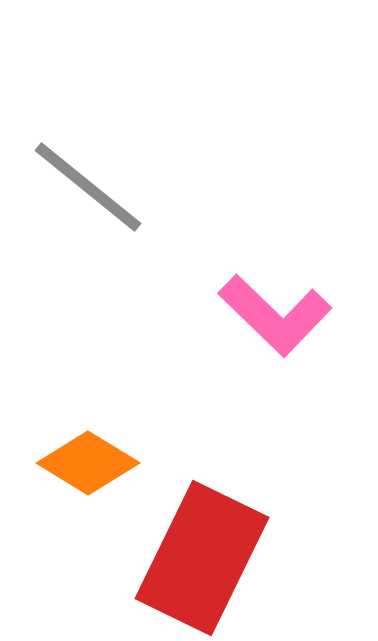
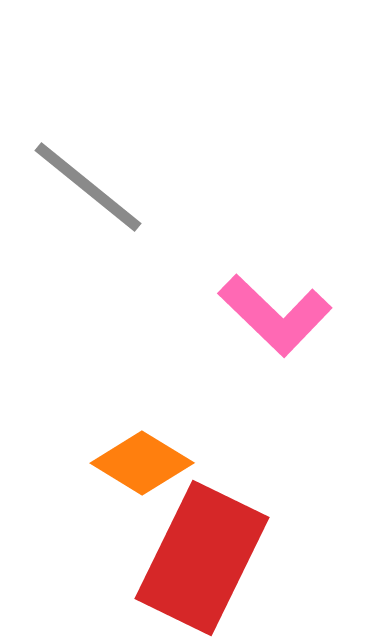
orange diamond: moved 54 px right
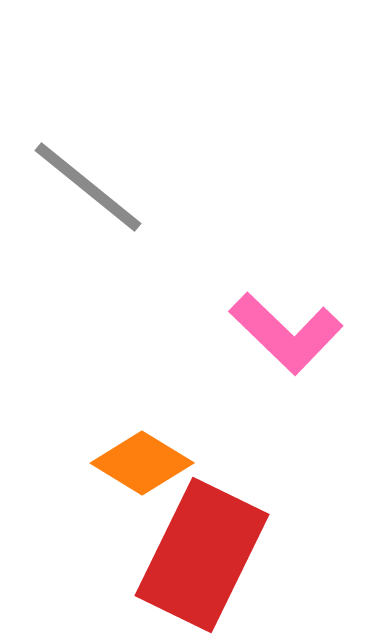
pink L-shape: moved 11 px right, 18 px down
red rectangle: moved 3 px up
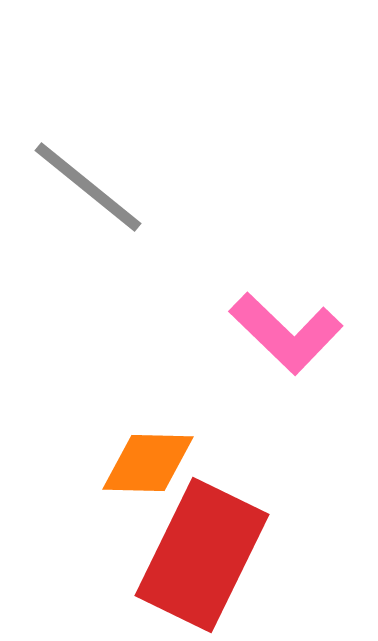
orange diamond: moved 6 px right; rotated 30 degrees counterclockwise
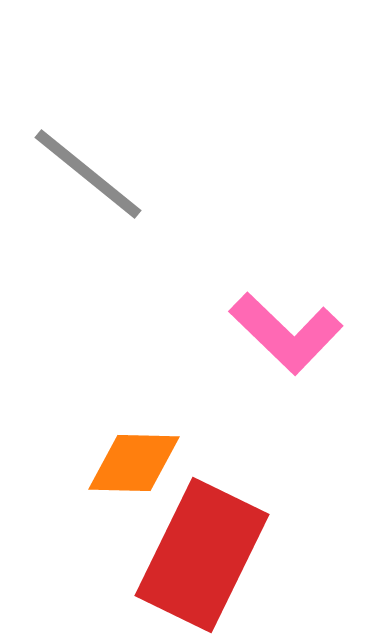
gray line: moved 13 px up
orange diamond: moved 14 px left
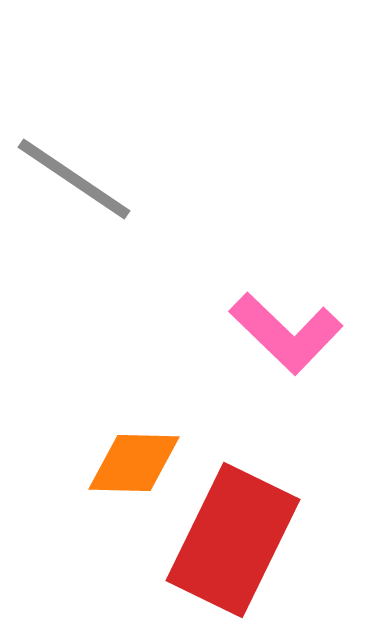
gray line: moved 14 px left, 5 px down; rotated 5 degrees counterclockwise
red rectangle: moved 31 px right, 15 px up
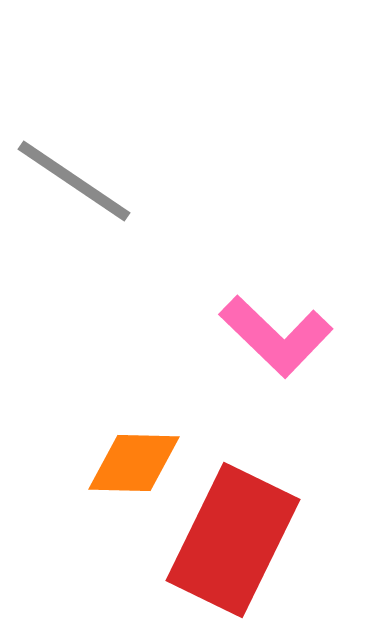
gray line: moved 2 px down
pink L-shape: moved 10 px left, 3 px down
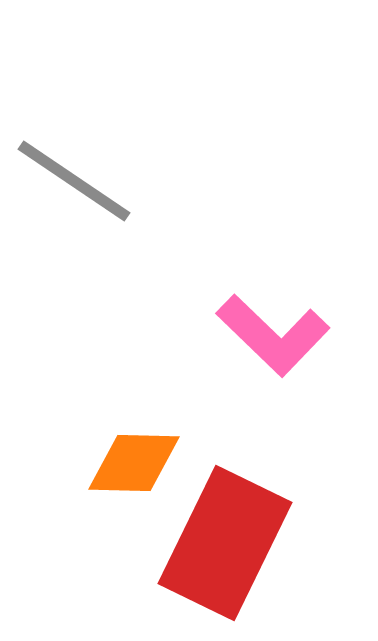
pink L-shape: moved 3 px left, 1 px up
red rectangle: moved 8 px left, 3 px down
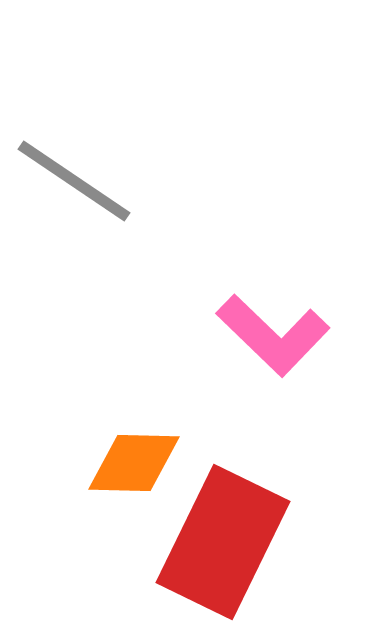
red rectangle: moved 2 px left, 1 px up
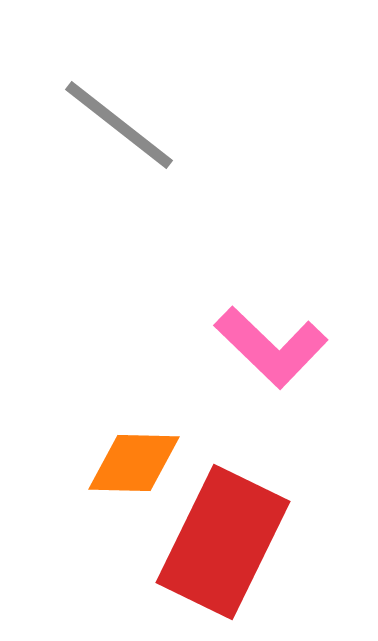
gray line: moved 45 px right, 56 px up; rotated 4 degrees clockwise
pink L-shape: moved 2 px left, 12 px down
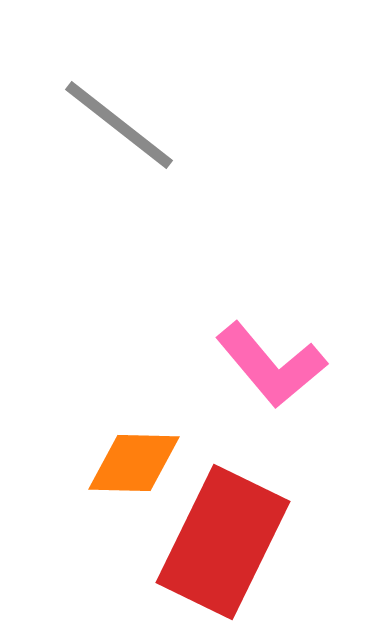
pink L-shape: moved 18 px down; rotated 6 degrees clockwise
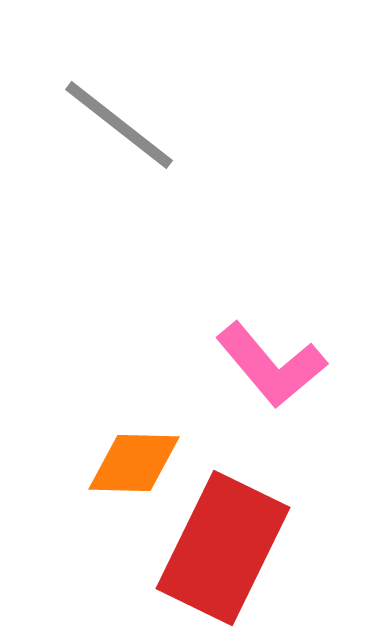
red rectangle: moved 6 px down
